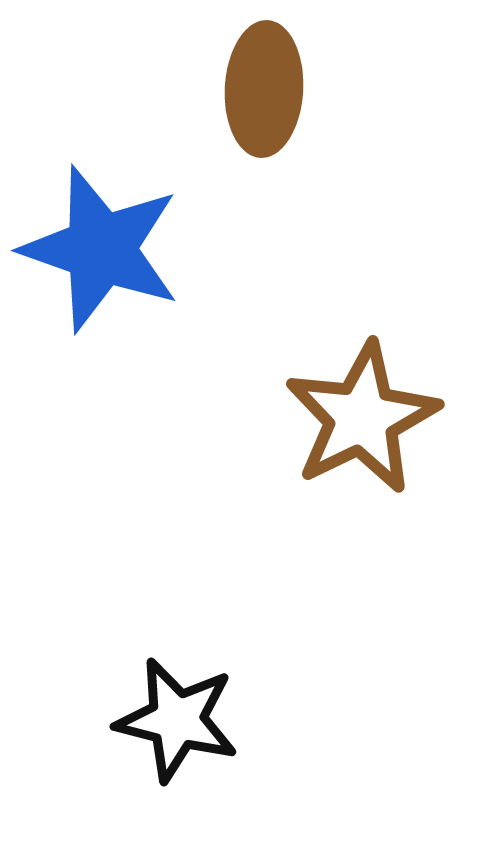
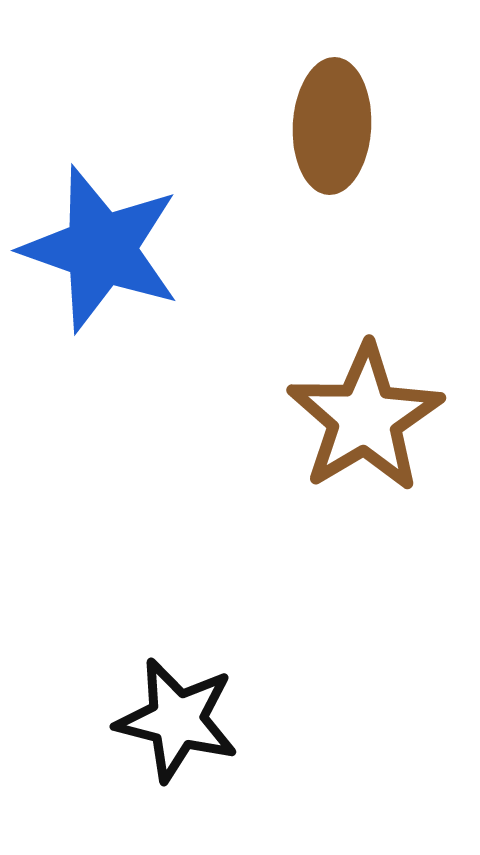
brown ellipse: moved 68 px right, 37 px down
brown star: moved 3 px right; rotated 5 degrees counterclockwise
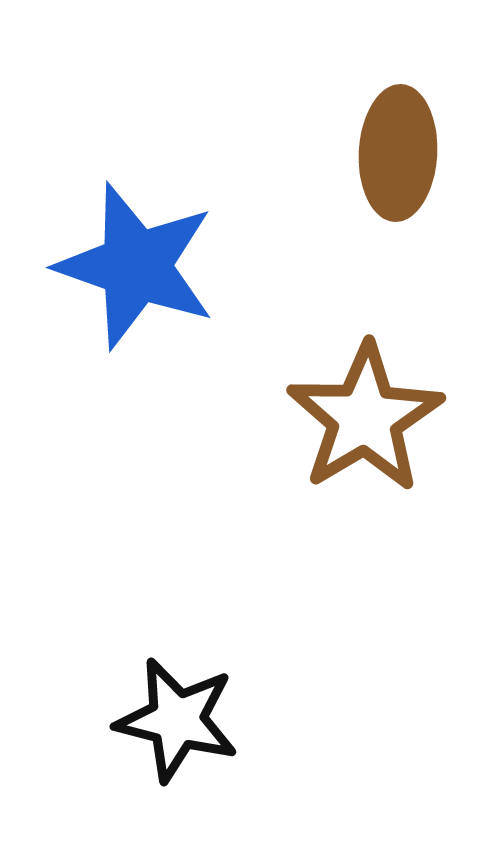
brown ellipse: moved 66 px right, 27 px down
blue star: moved 35 px right, 17 px down
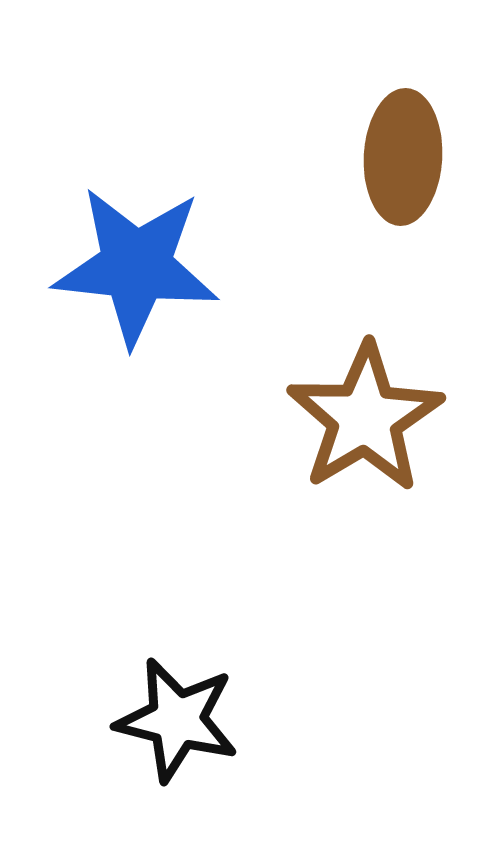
brown ellipse: moved 5 px right, 4 px down
blue star: rotated 13 degrees counterclockwise
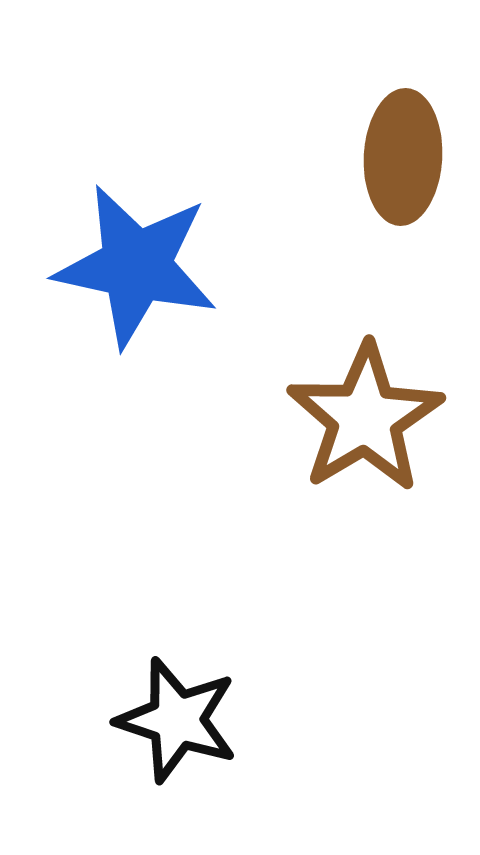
blue star: rotated 6 degrees clockwise
black star: rotated 4 degrees clockwise
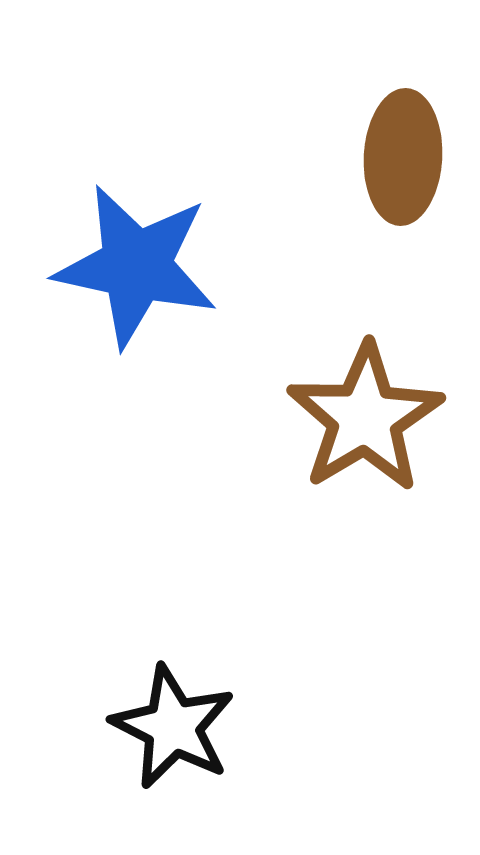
black star: moved 4 px left, 7 px down; rotated 9 degrees clockwise
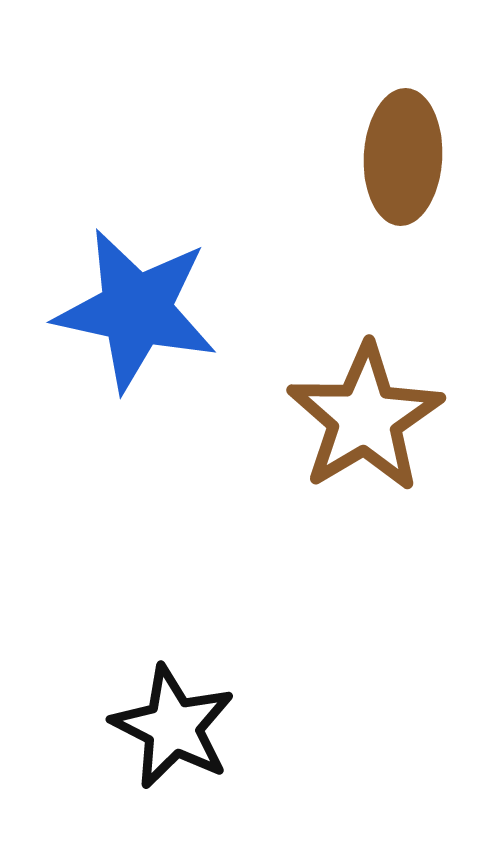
blue star: moved 44 px down
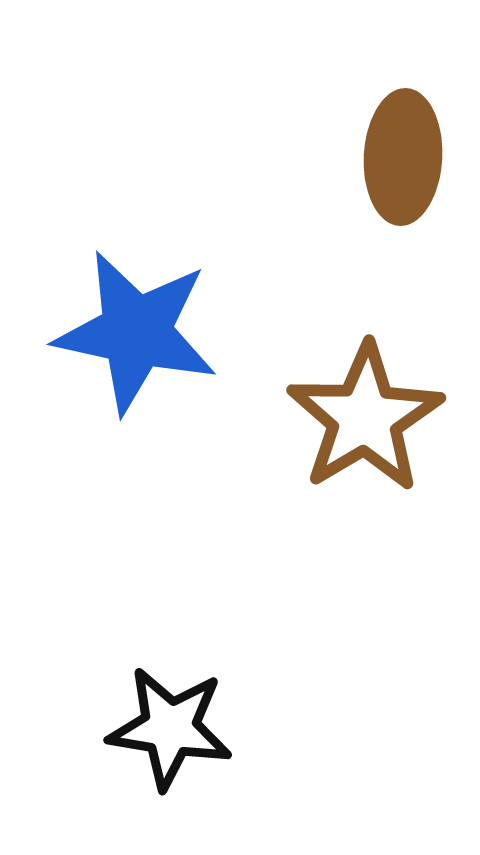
blue star: moved 22 px down
black star: moved 3 px left, 1 px down; rotated 18 degrees counterclockwise
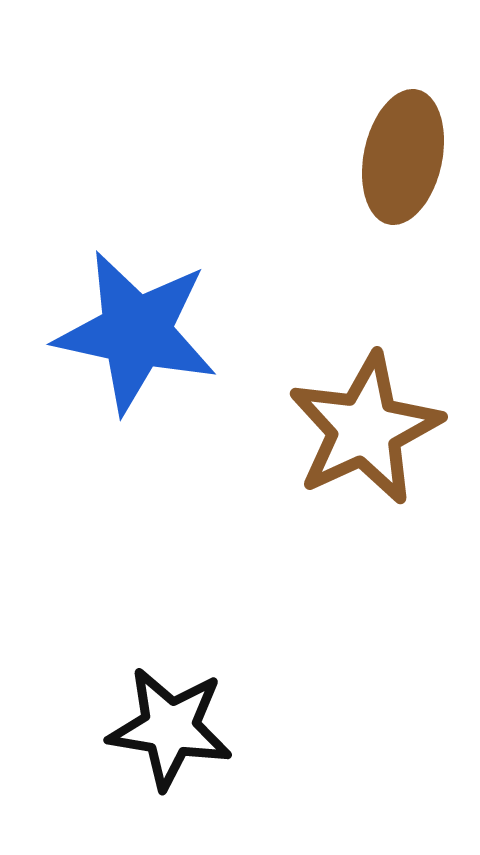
brown ellipse: rotated 9 degrees clockwise
brown star: moved 11 px down; rotated 6 degrees clockwise
